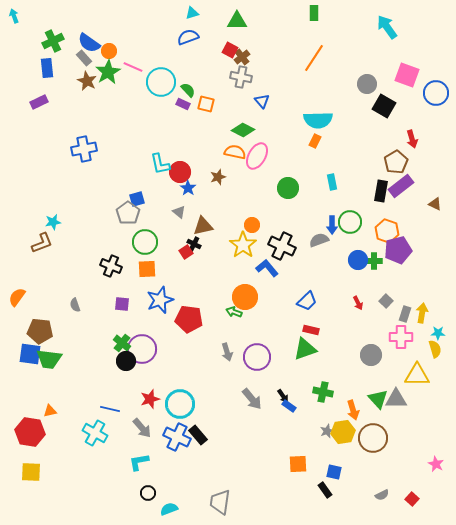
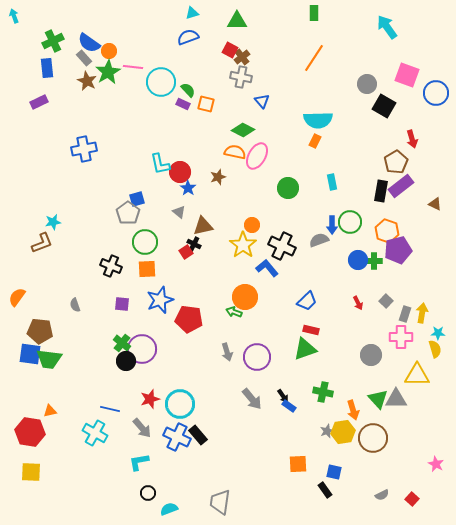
pink line at (133, 67): rotated 18 degrees counterclockwise
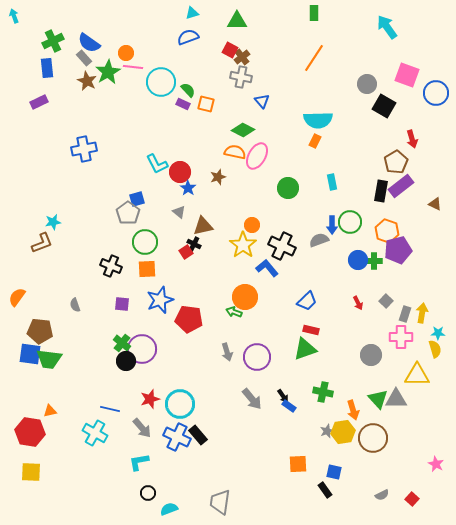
orange circle at (109, 51): moved 17 px right, 2 px down
cyan L-shape at (160, 164): moved 3 px left; rotated 15 degrees counterclockwise
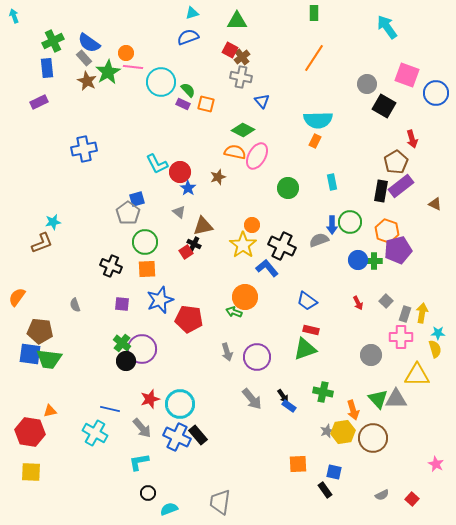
blue trapezoid at (307, 301): rotated 80 degrees clockwise
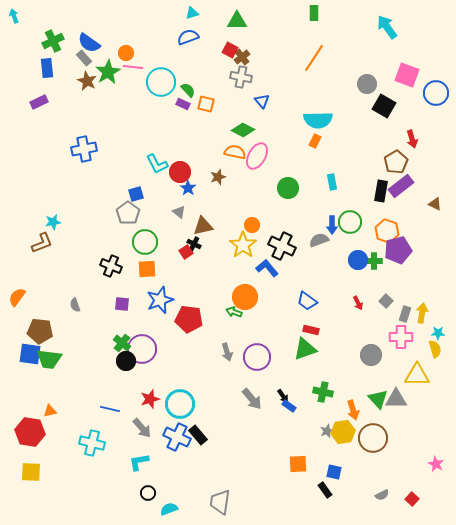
blue square at (137, 199): moved 1 px left, 5 px up
cyan cross at (95, 433): moved 3 px left, 10 px down; rotated 15 degrees counterclockwise
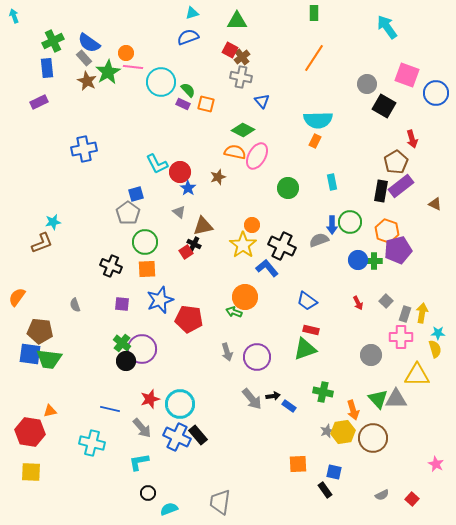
black arrow at (283, 396): moved 10 px left; rotated 64 degrees counterclockwise
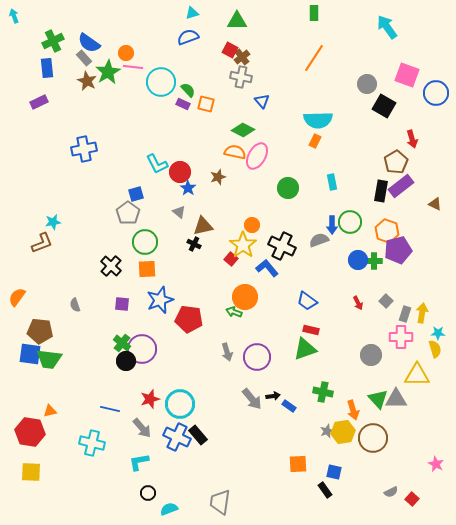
red square at (186, 252): moved 45 px right, 7 px down; rotated 16 degrees counterclockwise
black cross at (111, 266): rotated 20 degrees clockwise
gray semicircle at (382, 495): moved 9 px right, 3 px up
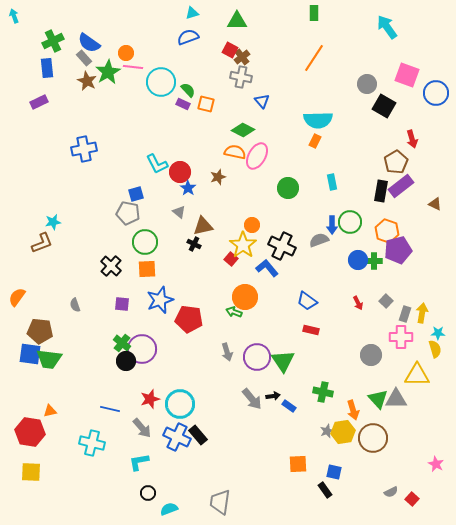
gray pentagon at (128, 213): rotated 25 degrees counterclockwise
green triangle at (305, 349): moved 22 px left, 12 px down; rotated 45 degrees counterclockwise
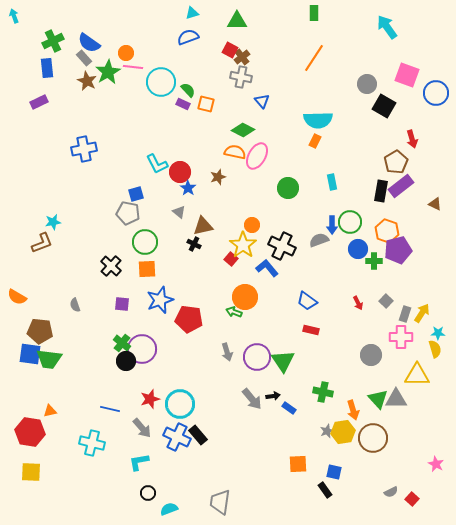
blue circle at (358, 260): moved 11 px up
orange semicircle at (17, 297): rotated 96 degrees counterclockwise
yellow arrow at (422, 313): rotated 24 degrees clockwise
blue rectangle at (289, 406): moved 2 px down
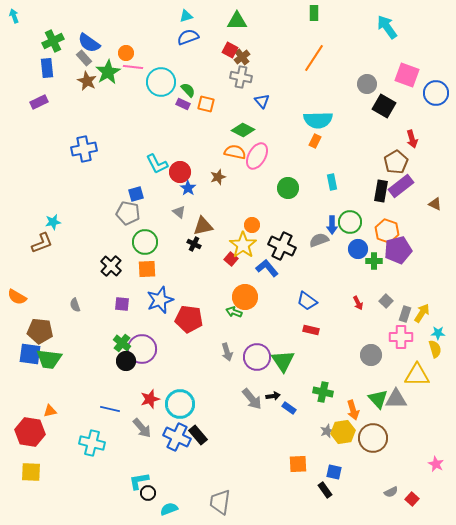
cyan triangle at (192, 13): moved 6 px left, 3 px down
cyan L-shape at (139, 462): moved 19 px down
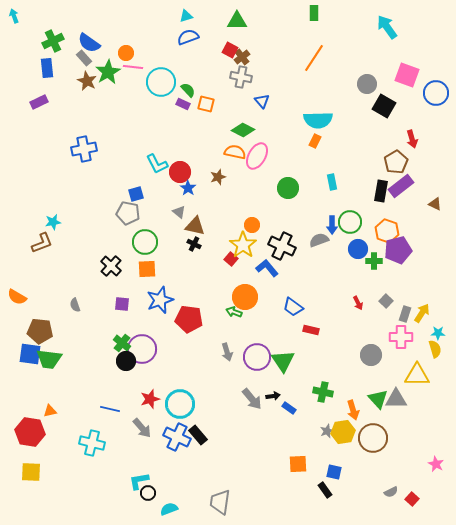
brown triangle at (203, 226): moved 8 px left; rotated 25 degrees clockwise
blue trapezoid at (307, 301): moved 14 px left, 6 px down
